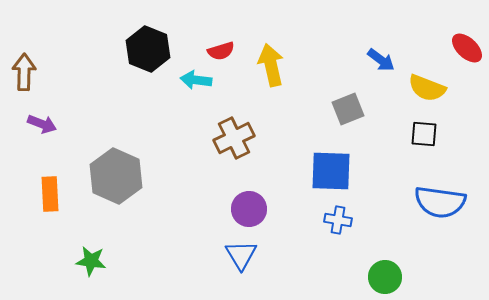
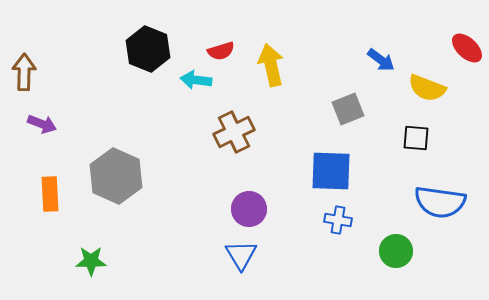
black square: moved 8 px left, 4 px down
brown cross: moved 6 px up
green star: rotated 8 degrees counterclockwise
green circle: moved 11 px right, 26 px up
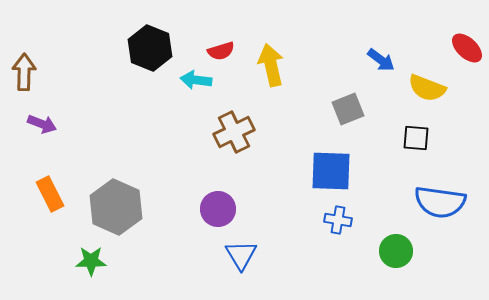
black hexagon: moved 2 px right, 1 px up
gray hexagon: moved 31 px down
orange rectangle: rotated 24 degrees counterclockwise
purple circle: moved 31 px left
